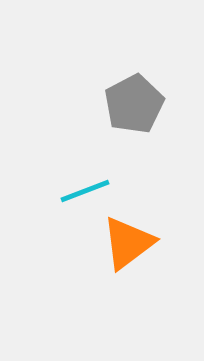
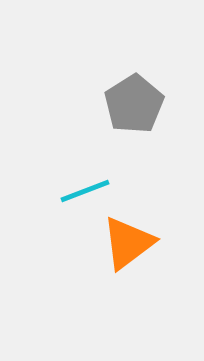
gray pentagon: rotated 4 degrees counterclockwise
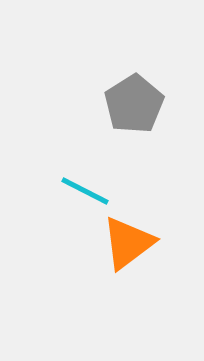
cyan line: rotated 48 degrees clockwise
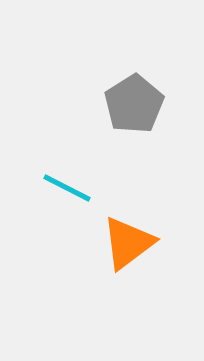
cyan line: moved 18 px left, 3 px up
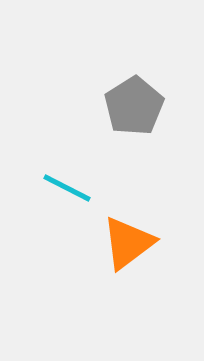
gray pentagon: moved 2 px down
